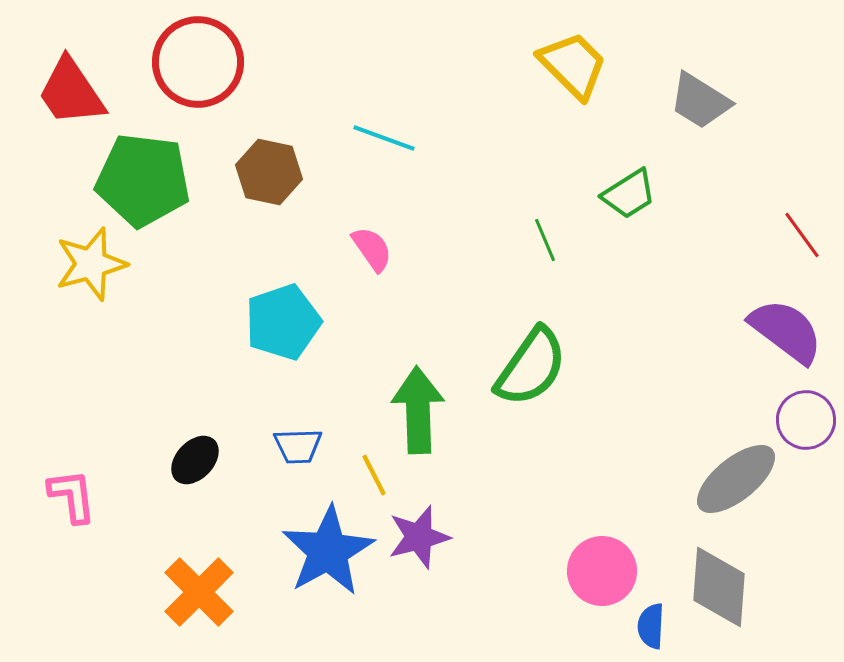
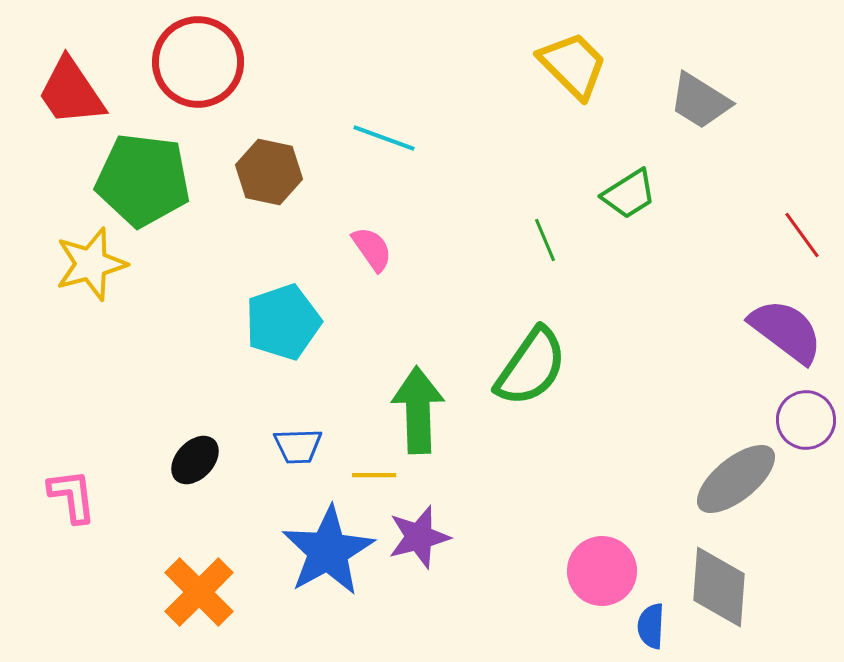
yellow line: rotated 63 degrees counterclockwise
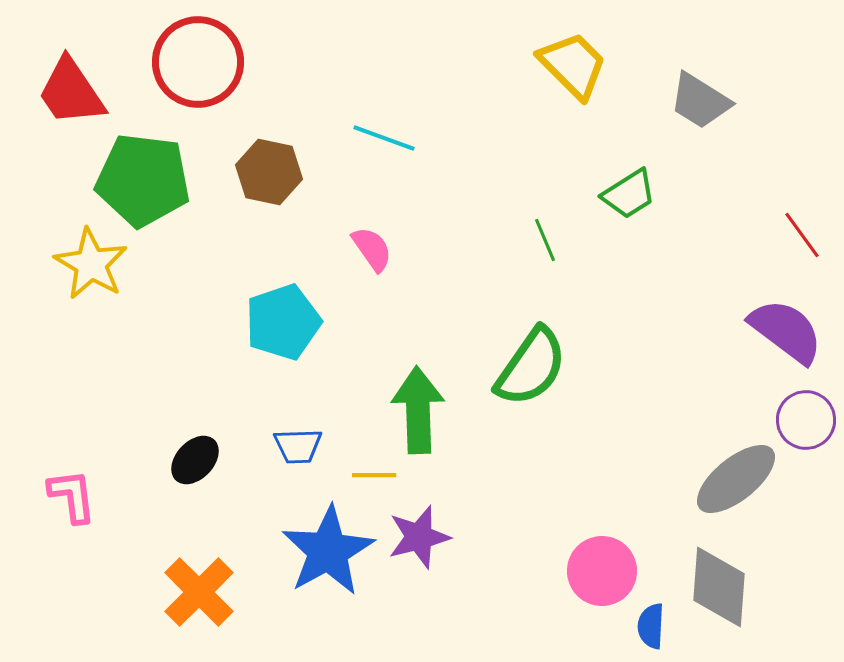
yellow star: rotated 26 degrees counterclockwise
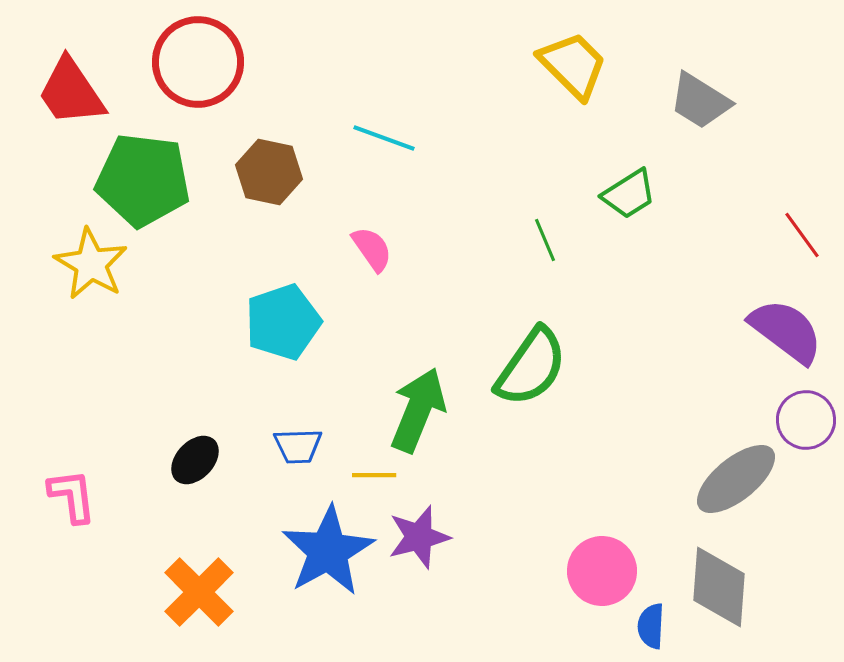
green arrow: rotated 24 degrees clockwise
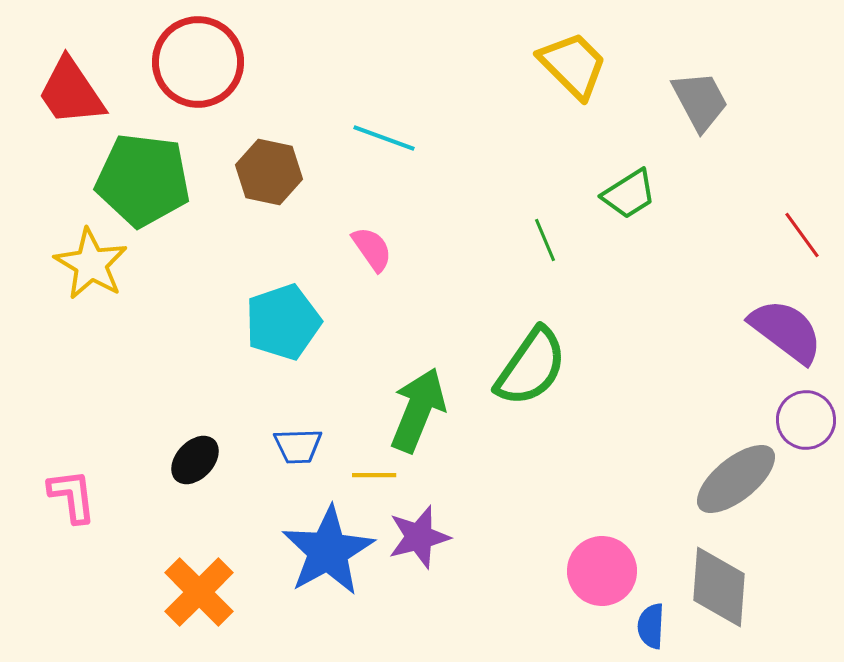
gray trapezoid: rotated 150 degrees counterclockwise
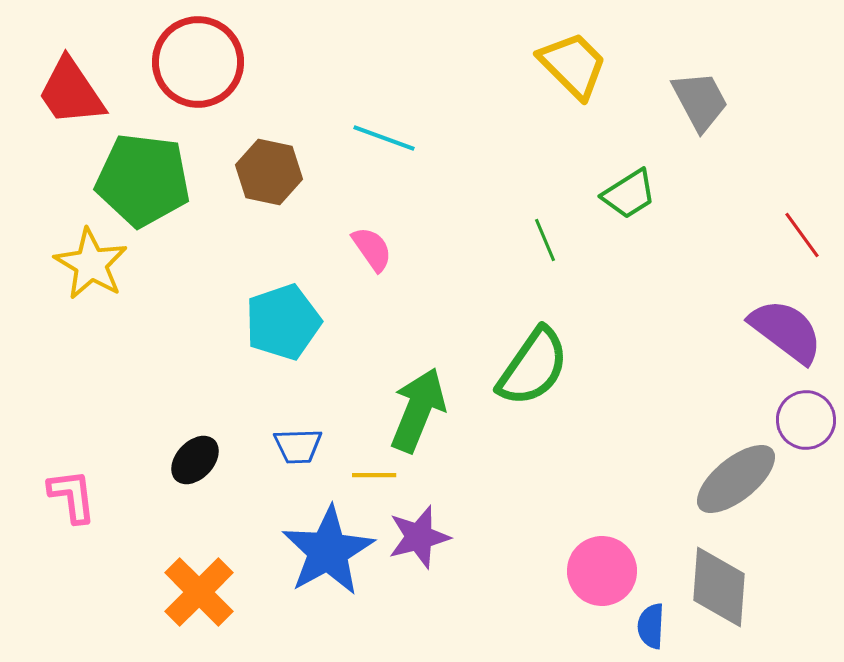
green semicircle: moved 2 px right
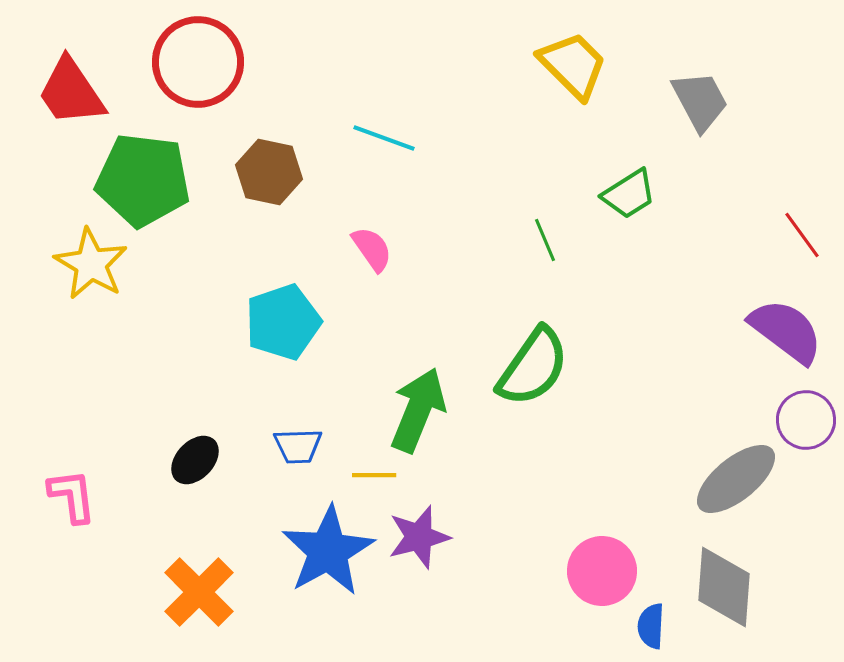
gray diamond: moved 5 px right
